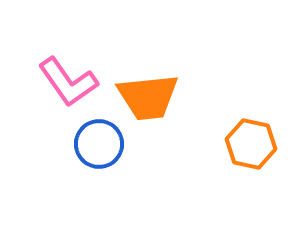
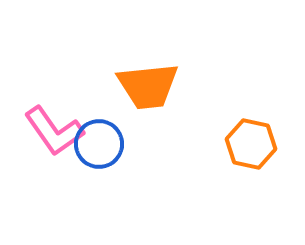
pink L-shape: moved 14 px left, 49 px down
orange trapezoid: moved 11 px up
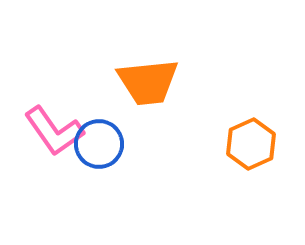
orange trapezoid: moved 4 px up
orange hexagon: rotated 24 degrees clockwise
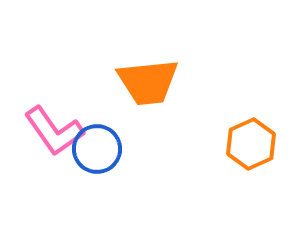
blue circle: moved 2 px left, 5 px down
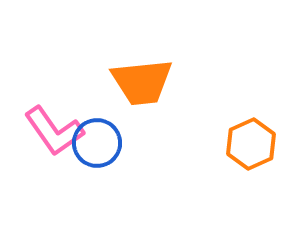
orange trapezoid: moved 6 px left
blue circle: moved 6 px up
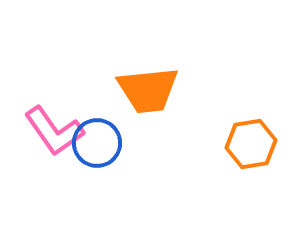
orange trapezoid: moved 6 px right, 8 px down
orange hexagon: rotated 15 degrees clockwise
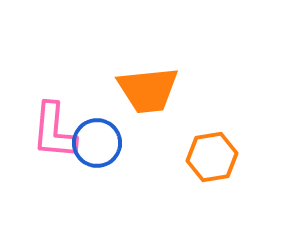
pink L-shape: rotated 40 degrees clockwise
orange hexagon: moved 39 px left, 13 px down
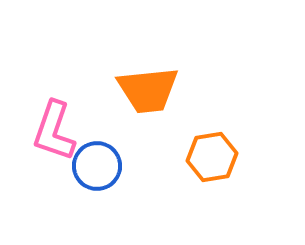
pink L-shape: rotated 14 degrees clockwise
blue circle: moved 23 px down
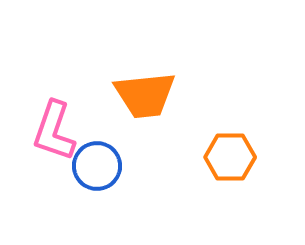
orange trapezoid: moved 3 px left, 5 px down
orange hexagon: moved 18 px right; rotated 9 degrees clockwise
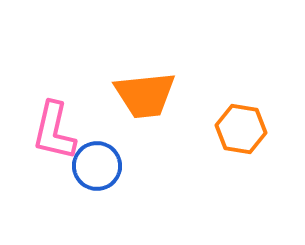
pink L-shape: rotated 6 degrees counterclockwise
orange hexagon: moved 11 px right, 28 px up; rotated 9 degrees clockwise
